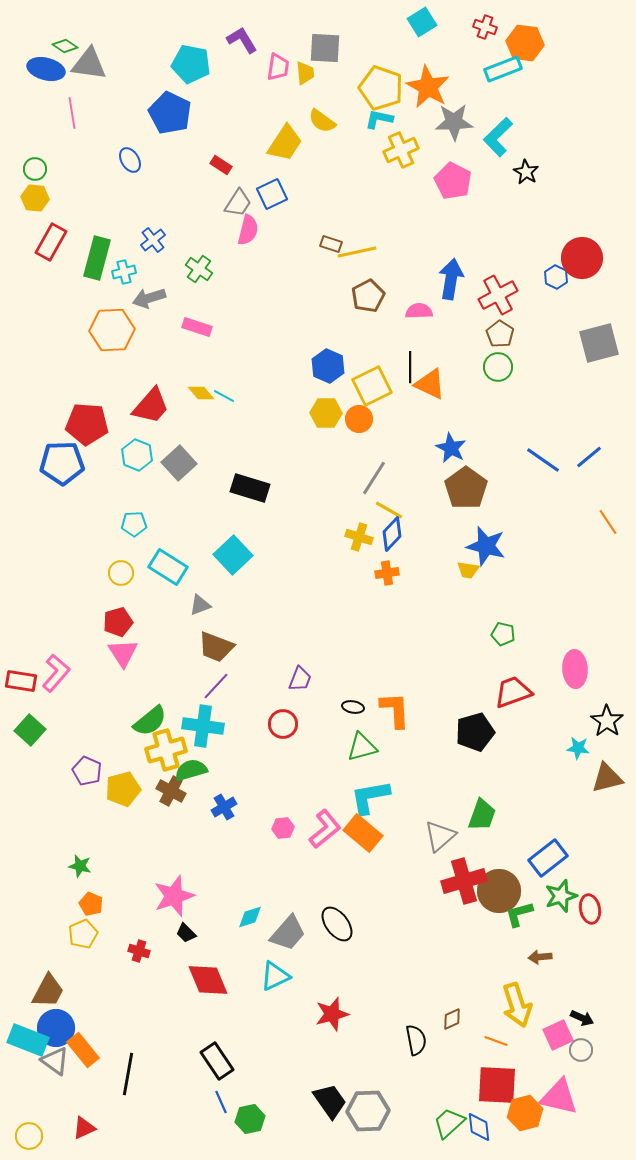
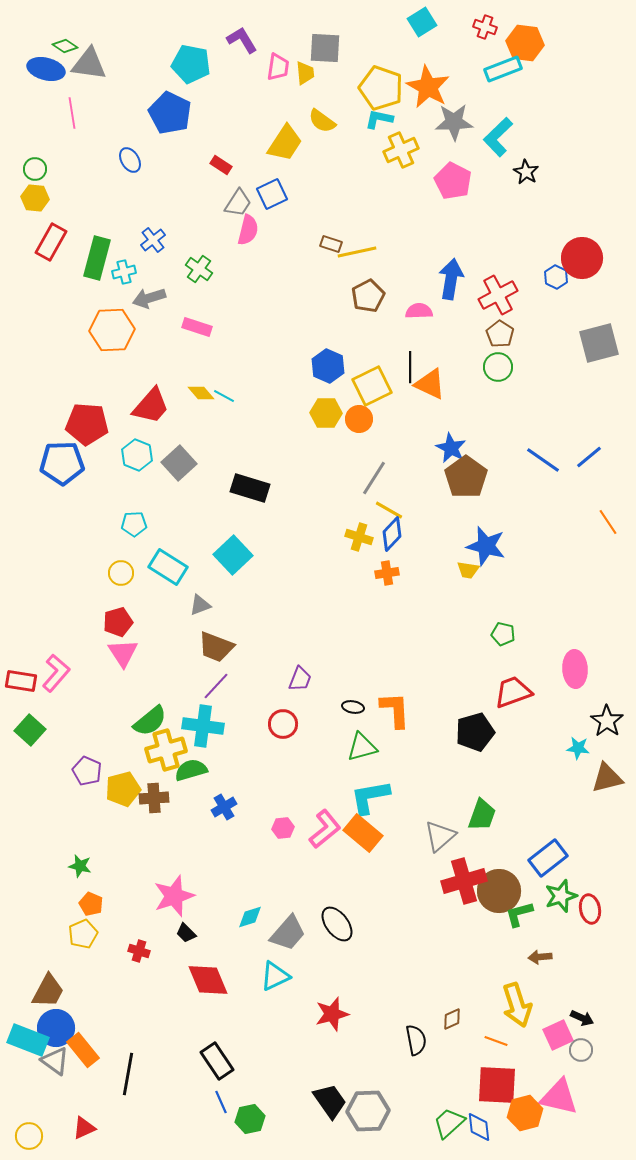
brown pentagon at (466, 488): moved 11 px up
brown cross at (171, 791): moved 17 px left, 7 px down; rotated 32 degrees counterclockwise
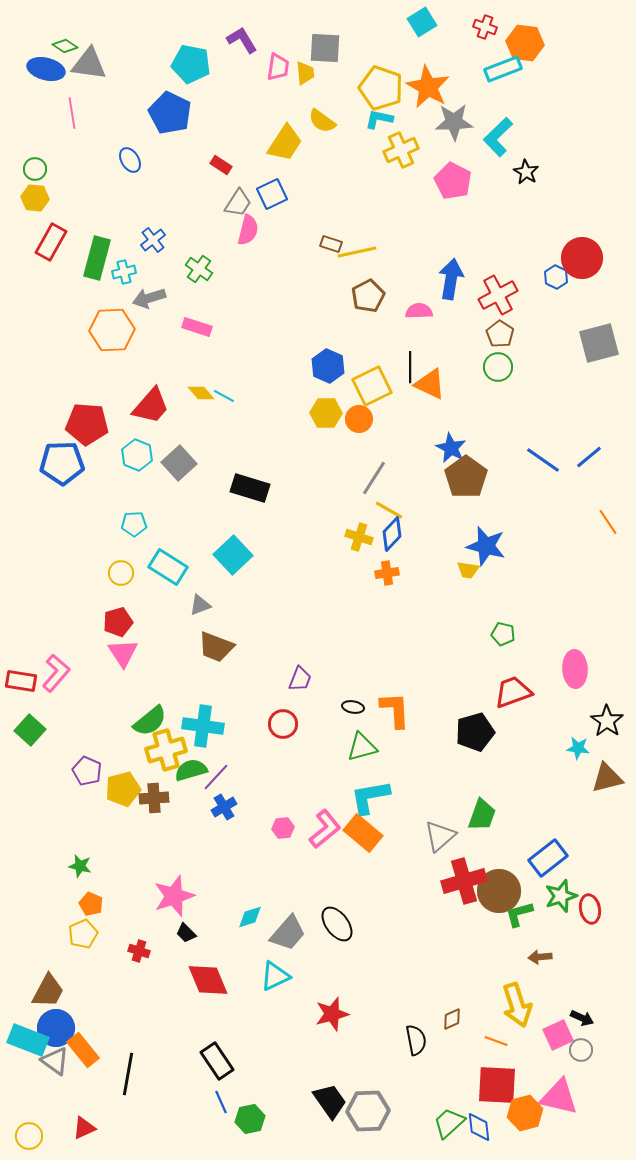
purple line at (216, 686): moved 91 px down
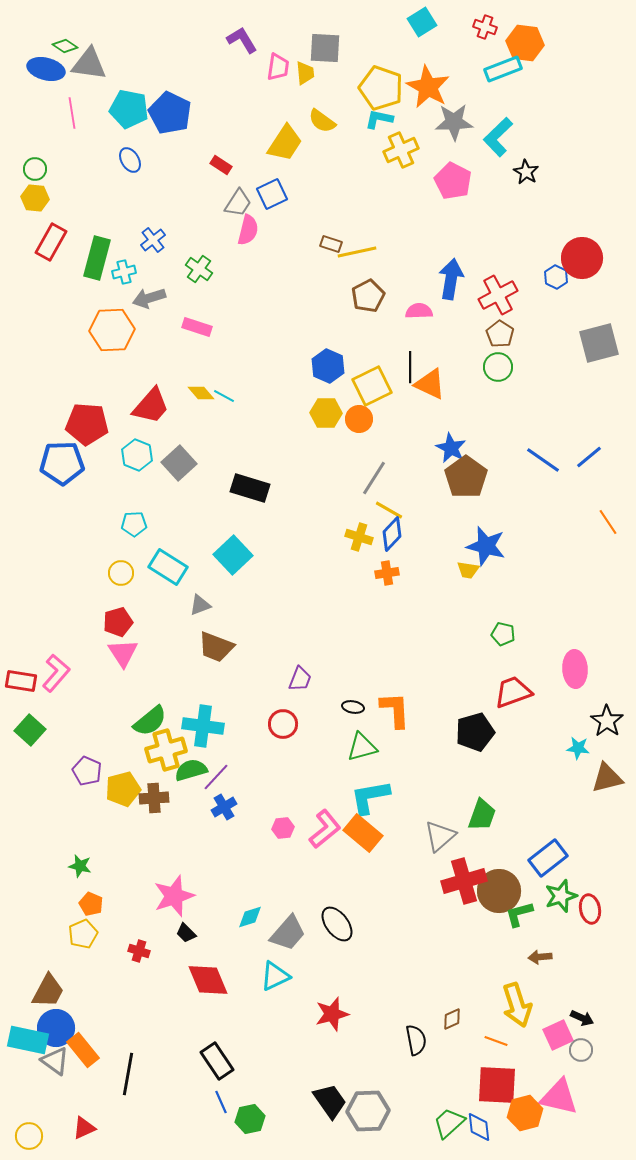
cyan pentagon at (191, 64): moved 62 px left, 45 px down
cyan rectangle at (28, 1040): rotated 9 degrees counterclockwise
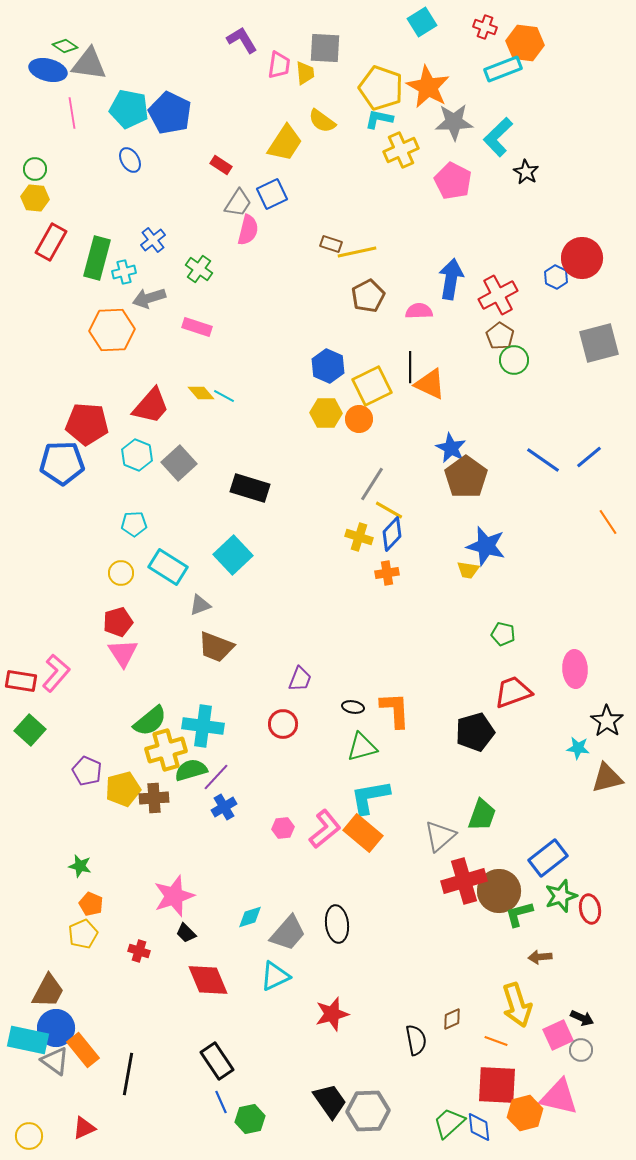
pink trapezoid at (278, 67): moved 1 px right, 2 px up
blue ellipse at (46, 69): moved 2 px right, 1 px down
brown pentagon at (500, 334): moved 2 px down
green circle at (498, 367): moved 16 px right, 7 px up
gray line at (374, 478): moved 2 px left, 6 px down
black ellipse at (337, 924): rotated 30 degrees clockwise
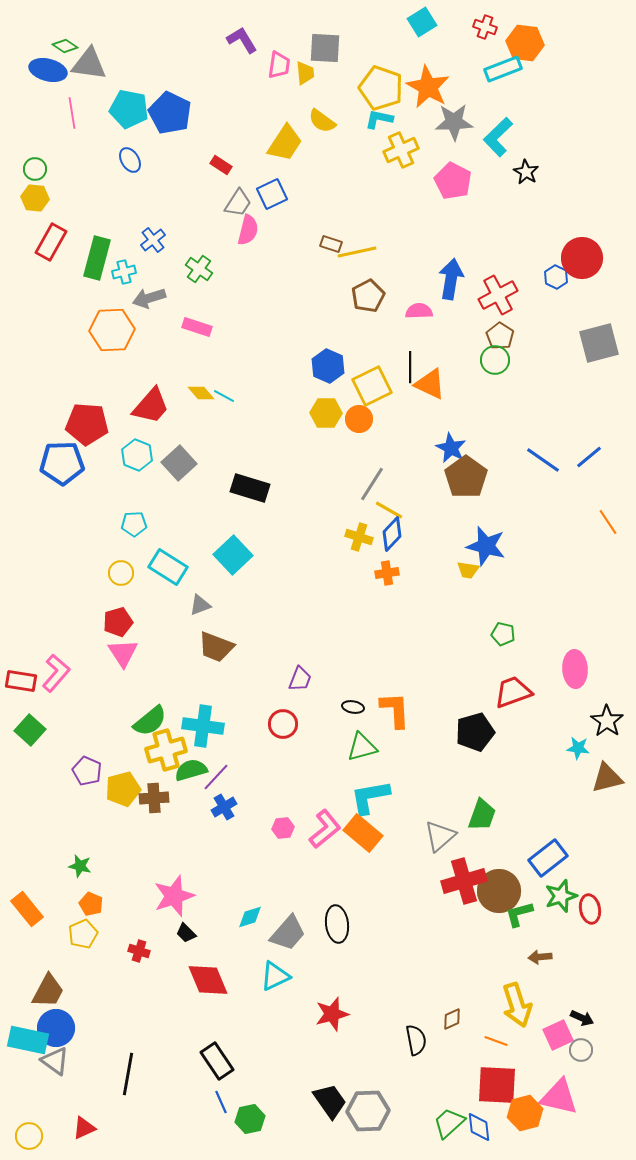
green circle at (514, 360): moved 19 px left
orange rectangle at (83, 1050): moved 56 px left, 141 px up
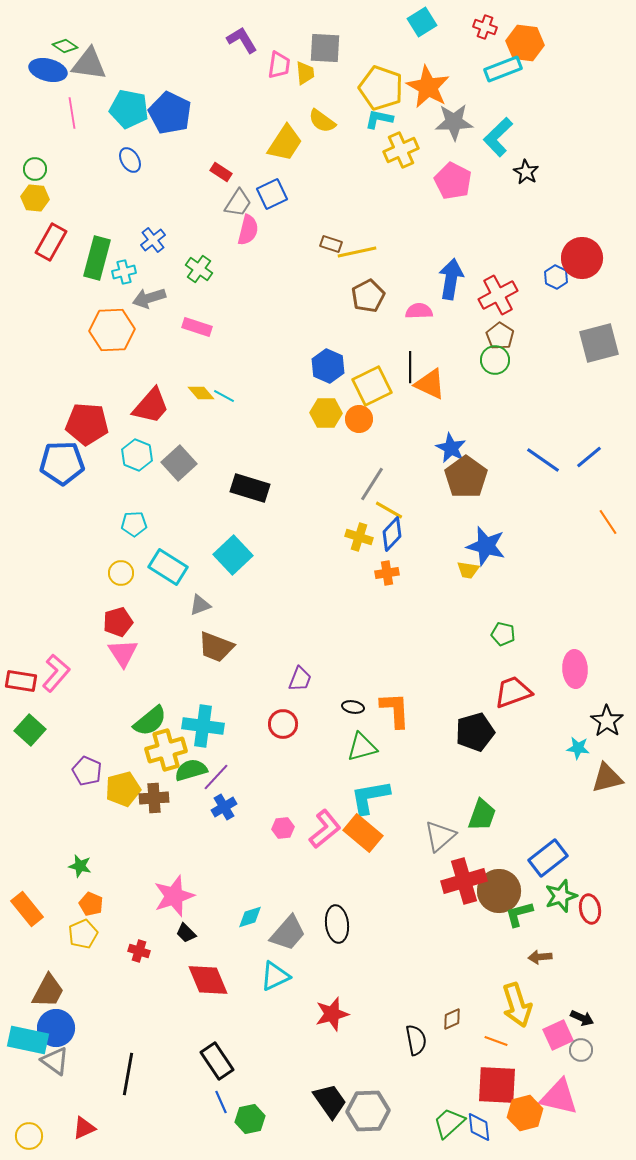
red rectangle at (221, 165): moved 7 px down
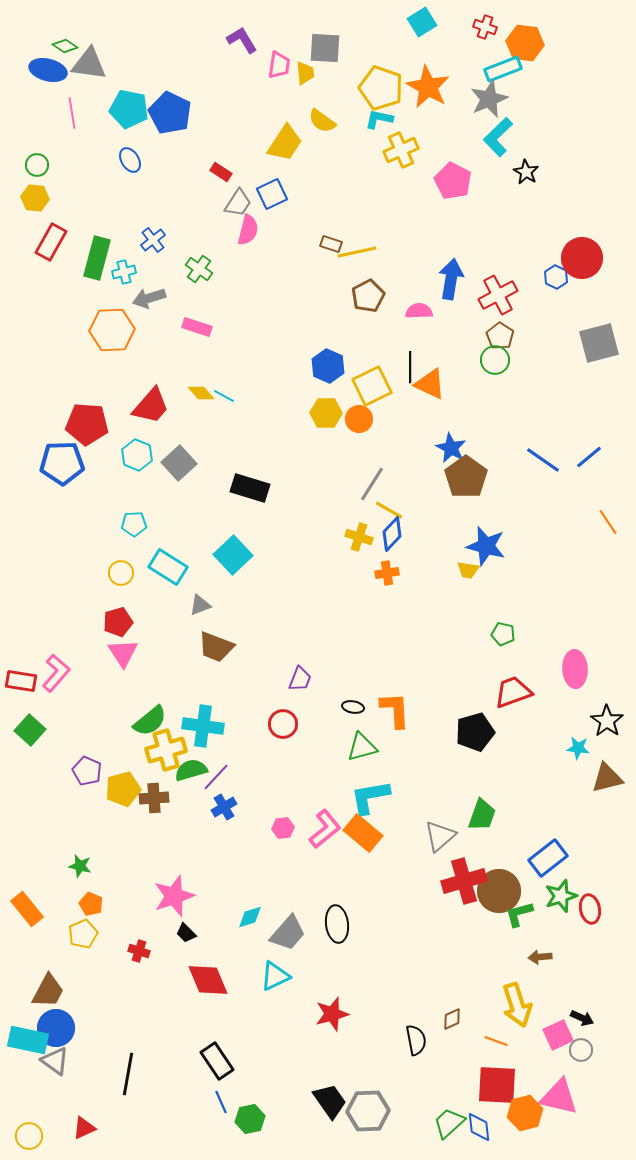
gray star at (454, 122): moved 35 px right, 23 px up; rotated 21 degrees counterclockwise
green circle at (35, 169): moved 2 px right, 4 px up
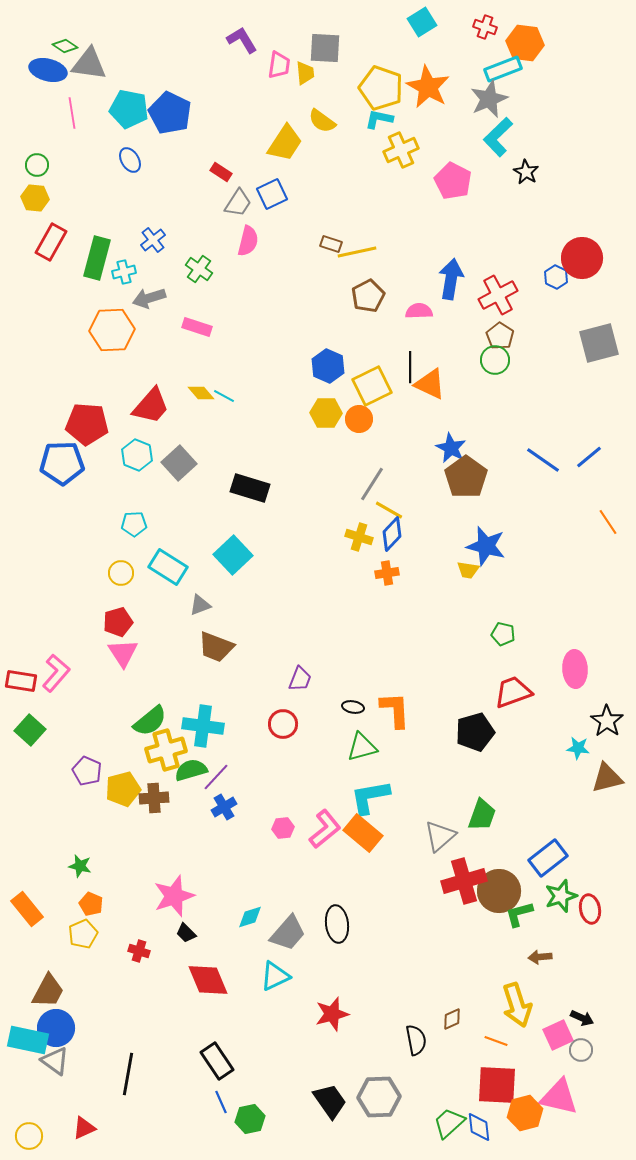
pink semicircle at (248, 230): moved 11 px down
gray hexagon at (368, 1111): moved 11 px right, 14 px up
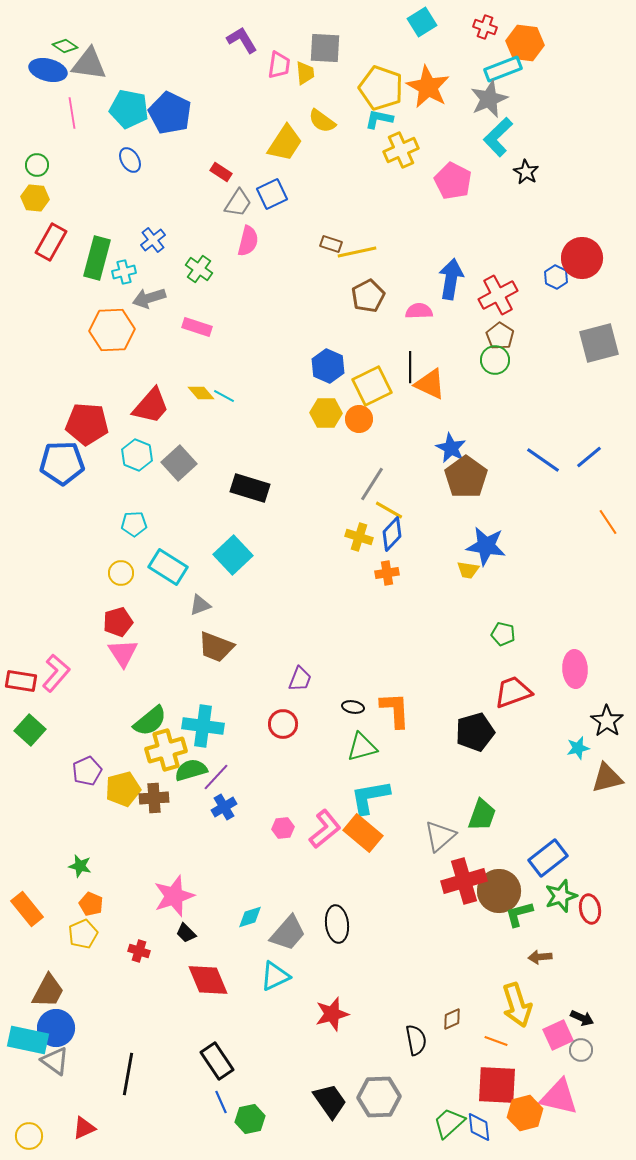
blue star at (486, 546): rotated 6 degrees counterclockwise
cyan star at (578, 748): rotated 20 degrees counterclockwise
purple pentagon at (87, 771): rotated 24 degrees clockwise
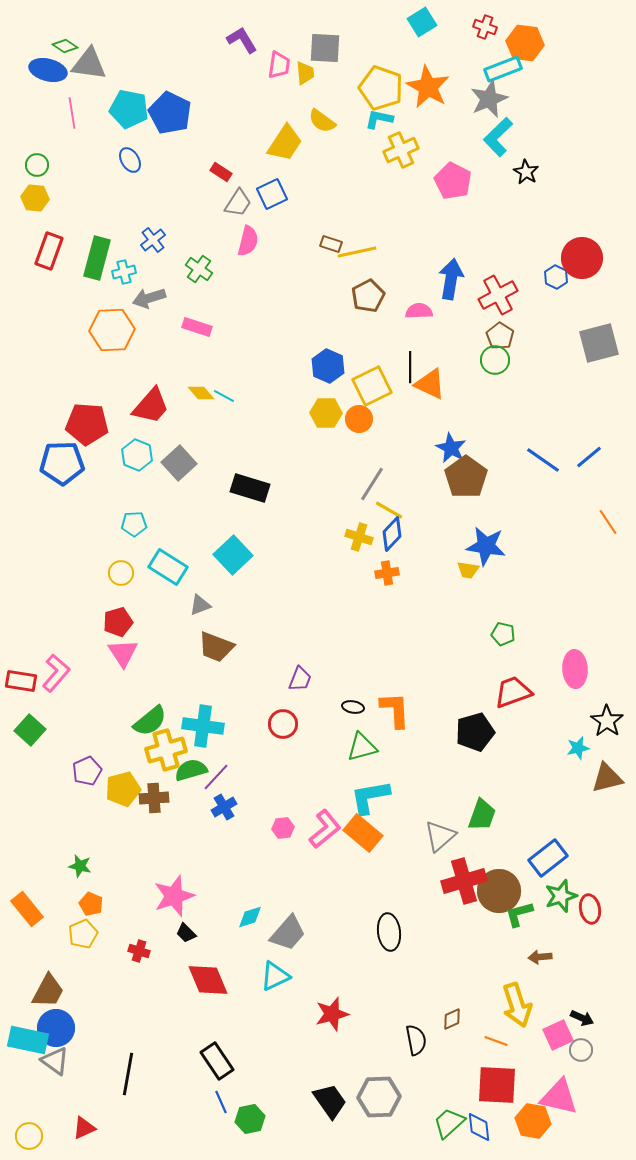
red rectangle at (51, 242): moved 2 px left, 9 px down; rotated 9 degrees counterclockwise
black ellipse at (337, 924): moved 52 px right, 8 px down
orange hexagon at (525, 1113): moved 8 px right, 8 px down; rotated 24 degrees clockwise
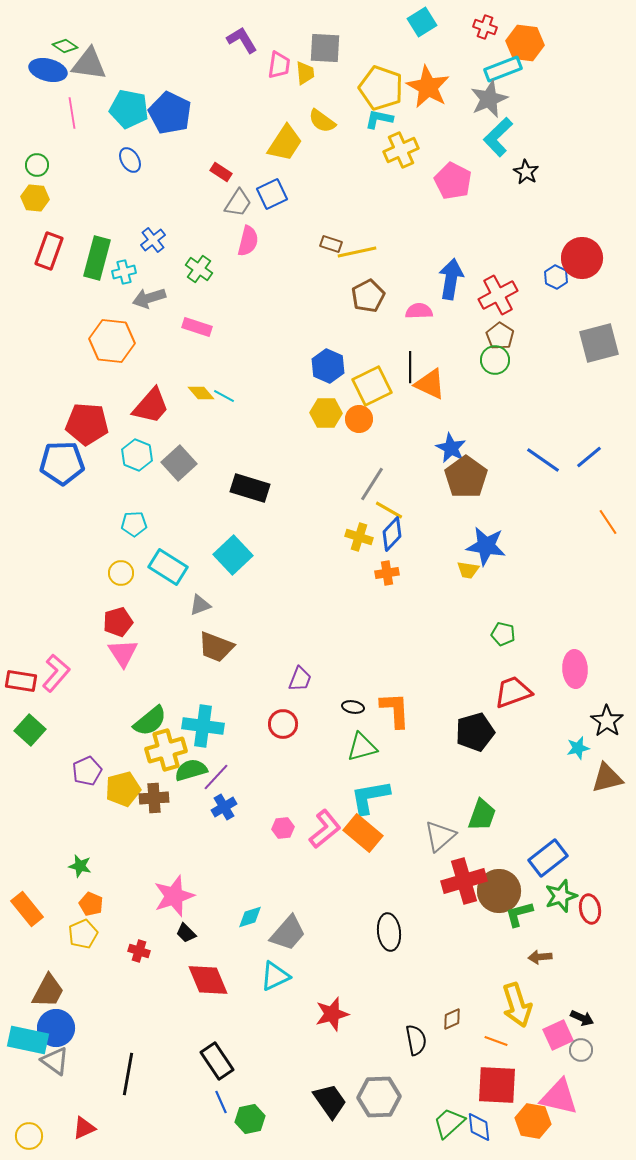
orange hexagon at (112, 330): moved 11 px down; rotated 9 degrees clockwise
